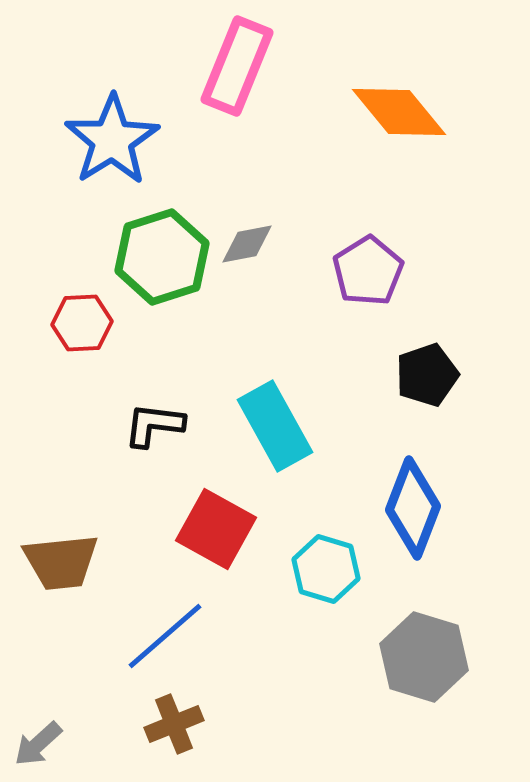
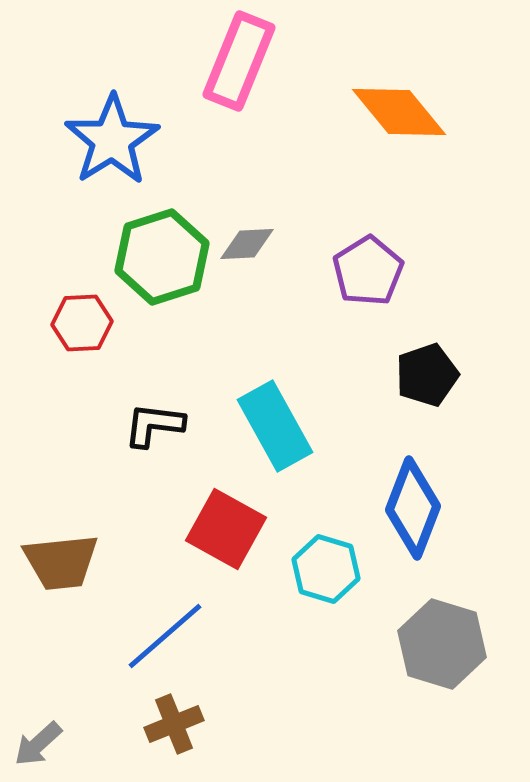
pink rectangle: moved 2 px right, 5 px up
gray diamond: rotated 8 degrees clockwise
red square: moved 10 px right
gray hexagon: moved 18 px right, 13 px up
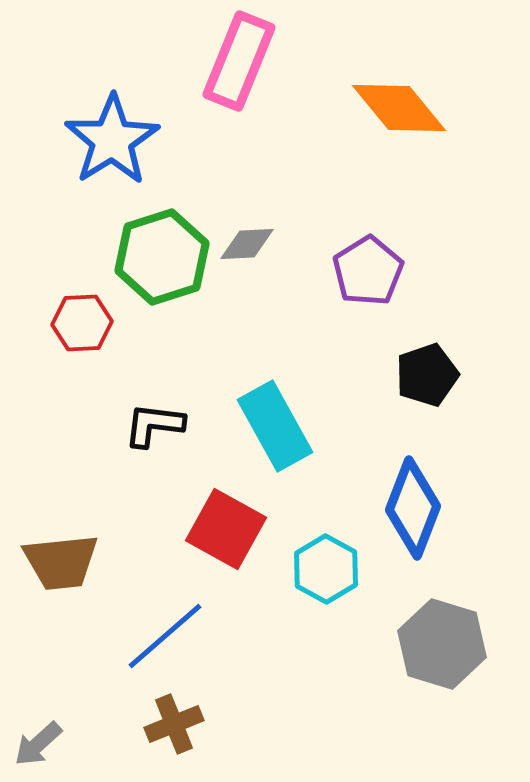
orange diamond: moved 4 px up
cyan hexagon: rotated 12 degrees clockwise
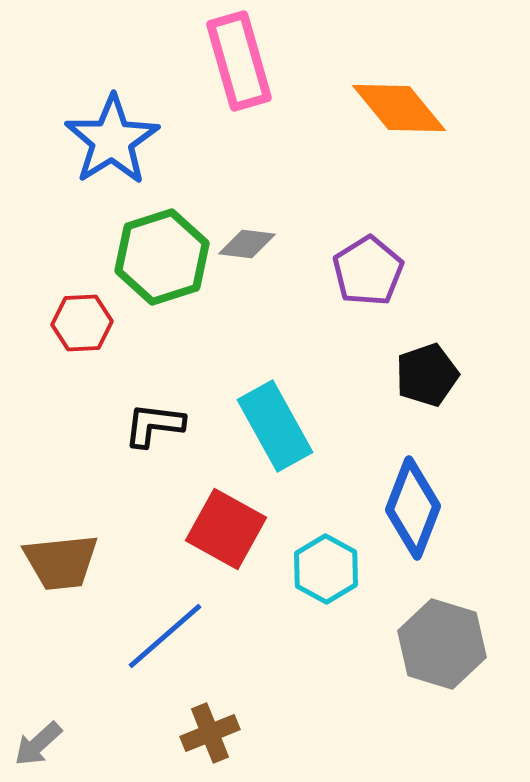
pink rectangle: rotated 38 degrees counterclockwise
gray diamond: rotated 10 degrees clockwise
brown cross: moved 36 px right, 9 px down
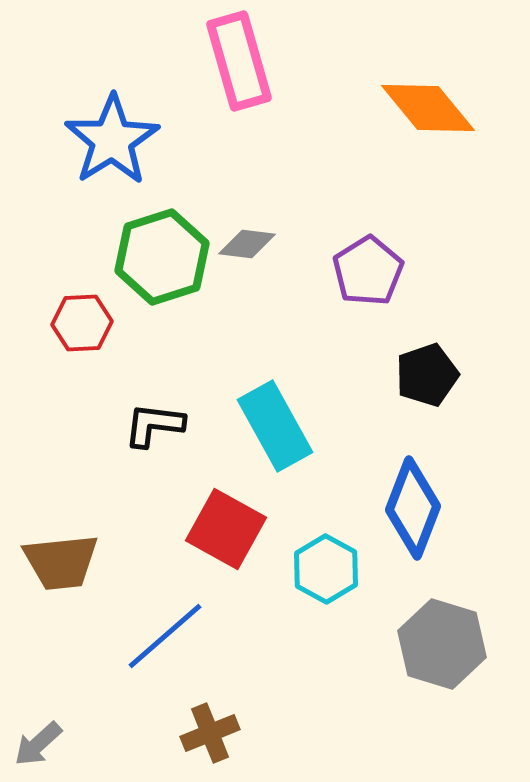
orange diamond: moved 29 px right
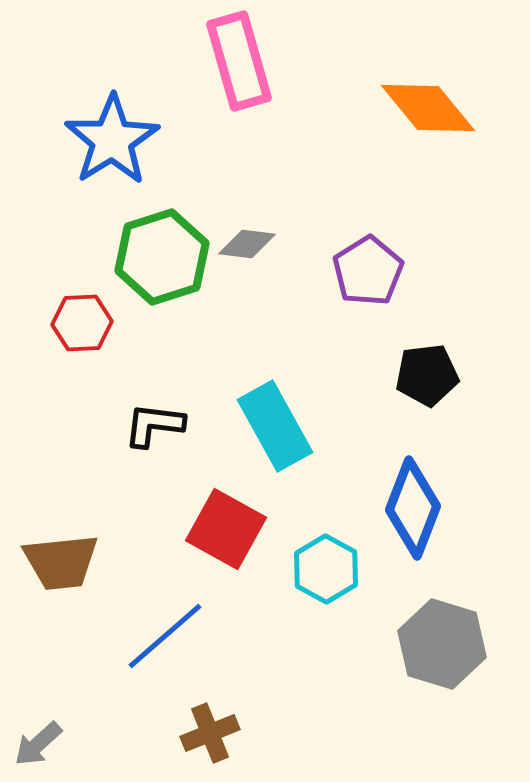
black pentagon: rotated 12 degrees clockwise
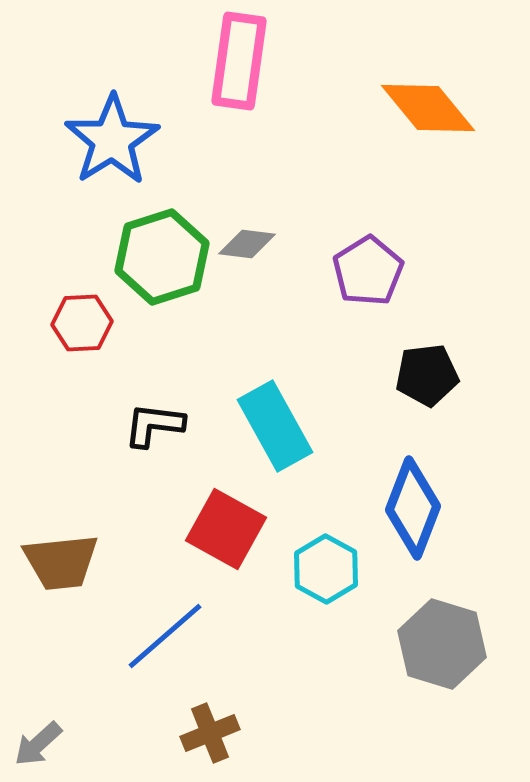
pink rectangle: rotated 24 degrees clockwise
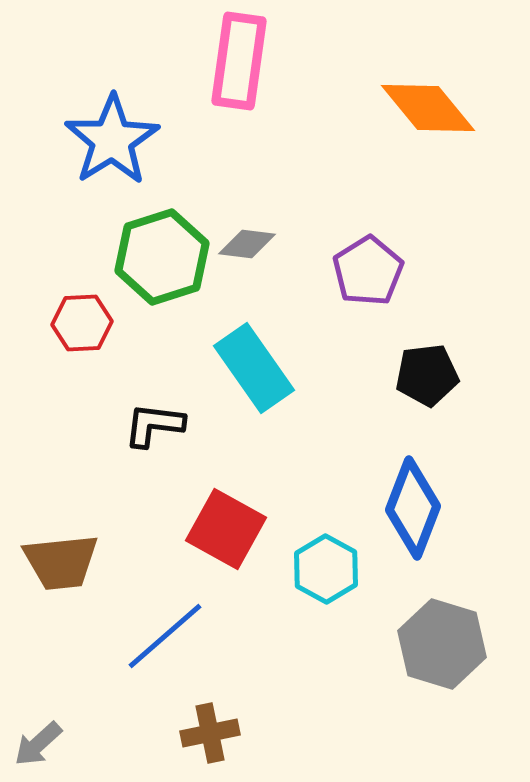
cyan rectangle: moved 21 px left, 58 px up; rotated 6 degrees counterclockwise
brown cross: rotated 10 degrees clockwise
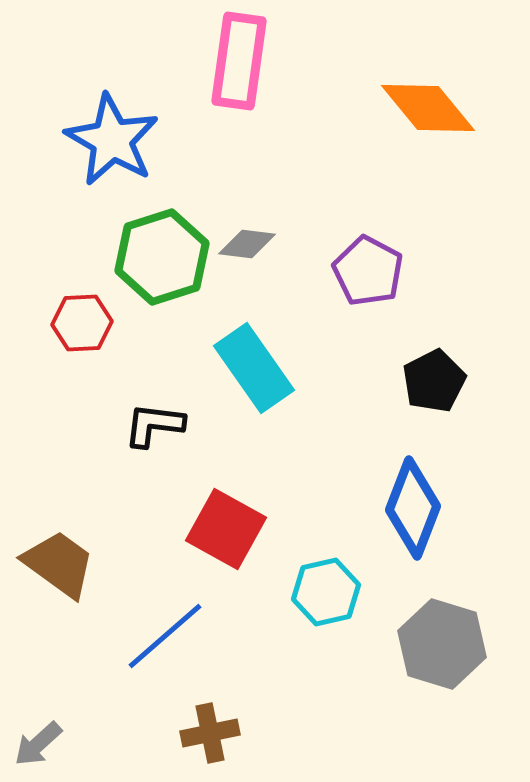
blue star: rotated 10 degrees counterclockwise
purple pentagon: rotated 12 degrees counterclockwise
black pentagon: moved 7 px right, 6 px down; rotated 20 degrees counterclockwise
brown trapezoid: moved 2 px left, 2 px down; rotated 138 degrees counterclockwise
cyan hexagon: moved 23 px down; rotated 18 degrees clockwise
